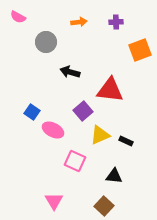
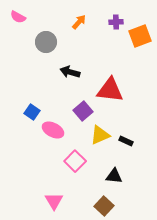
orange arrow: rotated 42 degrees counterclockwise
orange square: moved 14 px up
pink square: rotated 20 degrees clockwise
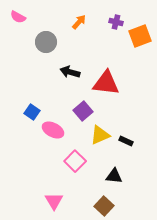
purple cross: rotated 16 degrees clockwise
red triangle: moved 4 px left, 7 px up
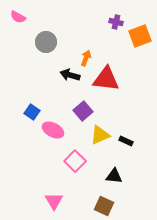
orange arrow: moved 7 px right, 36 px down; rotated 21 degrees counterclockwise
black arrow: moved 3 px down
red triangle: moved 4 px up
brown square: rotated 18 degrees counterclockwise
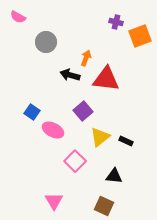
yellow triangle: moved 2 px down; rotated 15 degrees counterclockwise
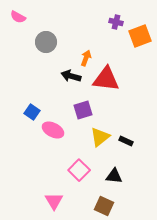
black arrow: moved 1 px right, 1 px down
purple square: moved 1 px up; rotated 24 degrees clockwise
pink square: moved 4 px right, 9 px down
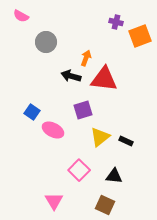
pink semicircle: moved 3 px right, 1 px up
red triangle: moved 2 px left
brown square: moved 1 px right, 1 px up
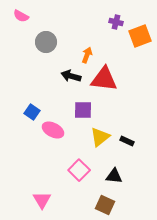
orange arrow: moved 1 px right, 3 px up
purple square: rotated 18 degrees clockwise
black rectangle: moved 1 px right
pink triangle: moved 12 px left, 1 px up
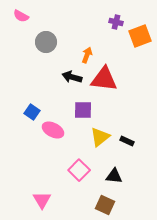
black arrow: moved 1 px right, 1 px down
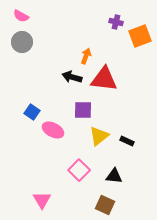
gray circle: moved 24 px left
orange arrow: moved 1 px left, 1 px down
yellow triangle: moved 1 px left, 1 px up
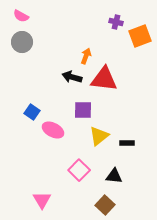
black rectangle: moved 2 px down; rotated 24 degrees counterclockwise
brown square: rotated 18 degrees clockwise
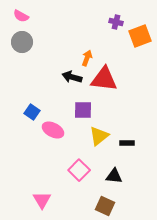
orange arrow: moved 1 px right, 2 px down
brown square: moved 1 px down; rotated 18 degrees counterclockwise
